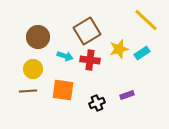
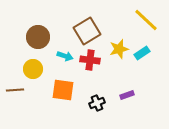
brown line: moved 13 px left, 1 px up
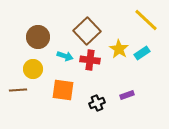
brown square: rotated 12 degrees counterclockwise
yellow star: rotated 24 degrees counterclockwise
brown line: moved 3 px right
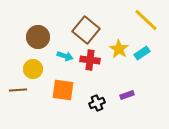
brown square: moved 1 px left, 1 px up; rotated 8 degrees counterclockwise
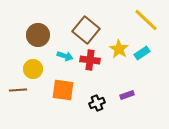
brown circle: moved 2 px up
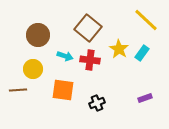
brown square: moved 2 px right, 2 px up
cyan rectangle: rotated 21 degrees counterclockwise
purple rectangle: moved 18 px right, 3 px down
